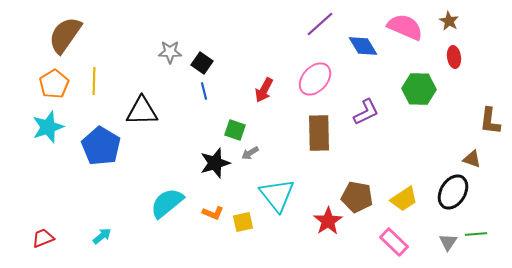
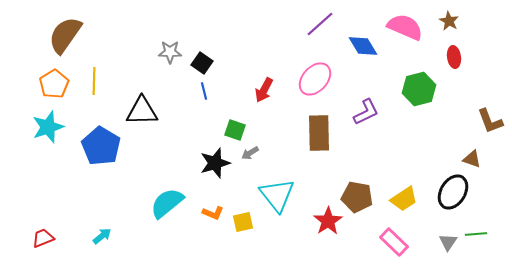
green hexagon: rotated 16 degrees counterclockwise
brown L-shape: rotated 28 degrees counterclockwise
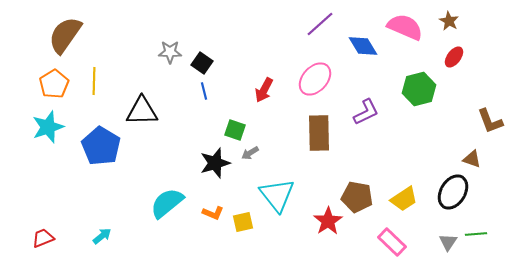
red ellipse: rotated 45 degrees clockwise
pink rectangle: moved 2 px left
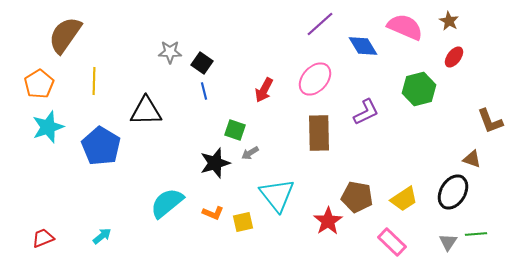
orange pentagon: moved 15 px left
black triangle: moved 4 px right
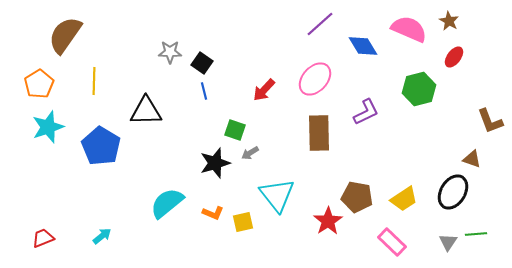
pink semicircle: moved 4 px right, 2 px down
red arrow: rotated 15 degrees clockwise
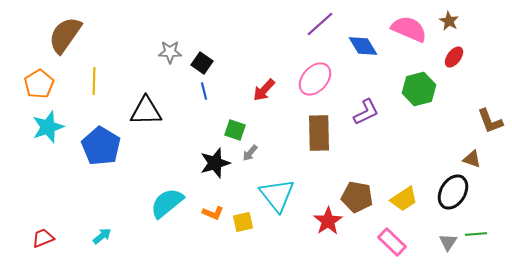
gray arrow: rotated 18 degrees counterclockwise
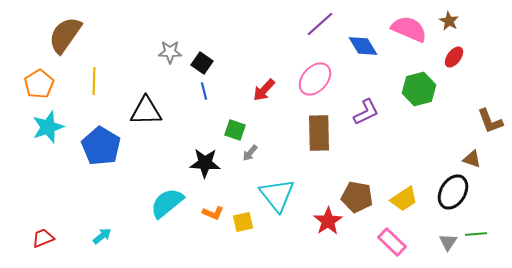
black star: moved 10 px left; rotated 20 degrees clockwise
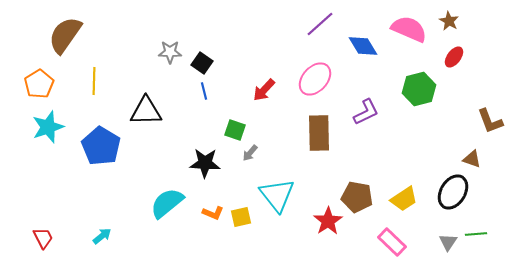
yellow square: moved 2 px left, 5 px up
red trapezoid: rotated 85 degrees clockwise
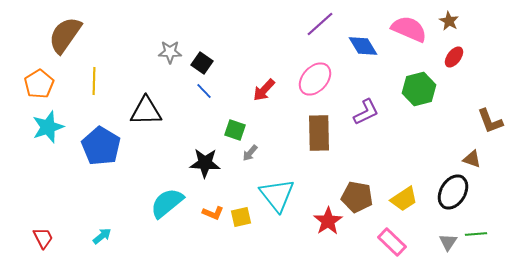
blue line: rotated 30 degrees counterclockwise
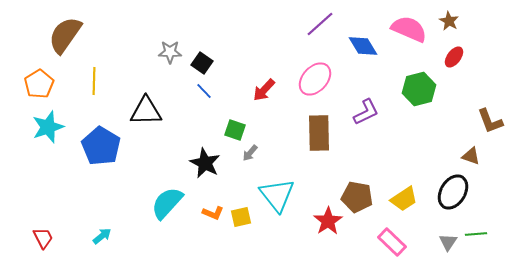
brown triangle: moved 1 px left, 3 px up
black star: rotated 24 degrees clockwise
cyan semicircle: rotated 9 degrees counterclockwise
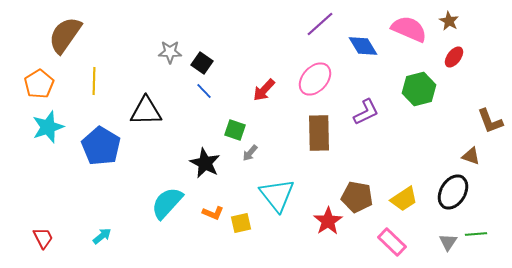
yellow square: moved 6 px down
